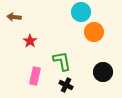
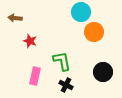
brown arrow: moved 1 px right, 1 px down
red star: rotated 16 degrees counterclockwise
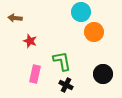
black circle: moved 2 px down
pink rectangle: moved 2 px up
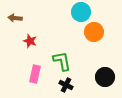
black circle: moved 2 px right, 3 px down
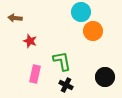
orange circle: moved 1 px left, 1 px up
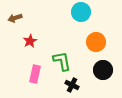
brown arrow: rotated 24 degrees counterclockwise
orange circle: moved 3 px right, 11 px down
red star: rotated 24 degrees clockwise
black circle: moved 2 px left, 7 px up
black cross: moved 6 px right
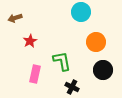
black cross: moved 2 px down
